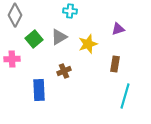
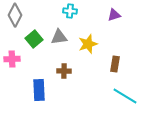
purple triangle: moved 4 px left, 14 px up
gray triangle: rotated 24 degrees clockwise
brown cross: rotated 24 degrees clockwise
cyan line: rotated 75 degrees counterclockwise
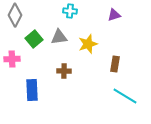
blue rectangle: moved 7 px left
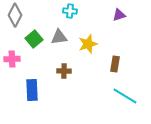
purple triangle: moved 5 px right
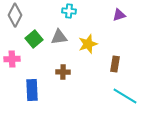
cyan cross: moved 1 px left
brown cross: moved 1 px left, 1 px down
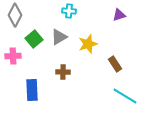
gray triangle: rotated 24 degrees counterclockwise
pink cross: moved 1 px right, 3 px up
brown rectangle: rotated 42 degrees counterclockwise
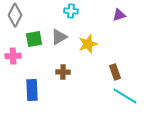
cyan cross: moved 2 px right
green square: rotated 30 degrees clockwise
brown rectangle: moved 8 px down; rotated 14 degrees clockwise
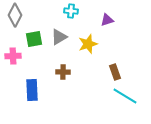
purple triangle: moved 12 px left, 5 px down
